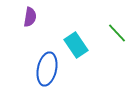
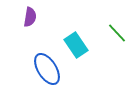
blue ellipse: rotated 44 degrees counterclockwise
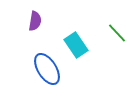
purple semicircle: moved 5 px right, 4 px down
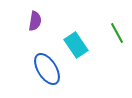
green line: rotated 15 degrees clockwise
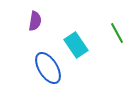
blue ellipse: moved 1 px right, 1 px up
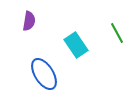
purple semicircle: moved 6 px left
blue ellipse: moved 4 px left, 6 px down
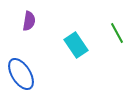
blue ellipse: moved 23 px left
